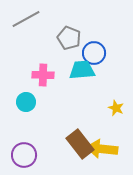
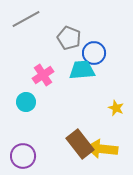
pink cross: rotated 35 degrees counterclockwise
purple circle: moved 1 px left, 1 px down
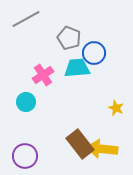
cyan trapezoid: moved 5 px left, 2 px up
purple circle: moved 2 px right
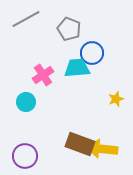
gray pentagon: moved 9 px up
blue circle: moved 2 px left
yellow star: moved 9 px up; rotated 28 degrees clockwise
brown rectangle: rotated 32 degrees counterclockwise
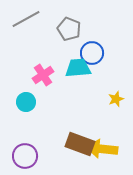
cyan trapezoid: moved 1 px right
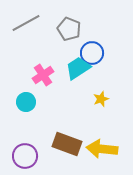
gray line: moved 4 px down
cyan trapezoid: rotated 28 degrees counterclockwise
yellow star: moved 15 px left
brown rectangle: moved 13 px left
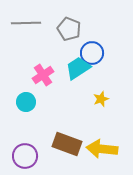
gray line: rotated 28 degrees clockwise
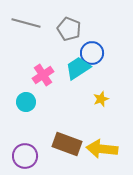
gray line: rotated 16 degrees clockwise
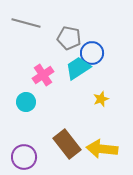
gray pentagon: moved 9 px down; rotated 10 degrees counterclockwise
brown rectangle: rotated 32 degrees clockwise
purple circle: moved 1 px left, 1 px down
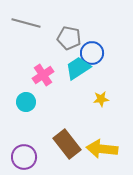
yellow star: rotated 14 degrees clockwise
